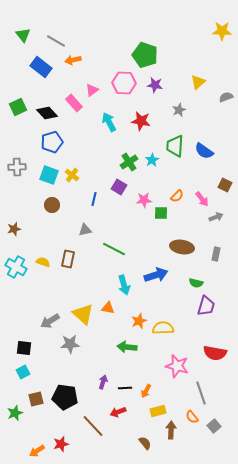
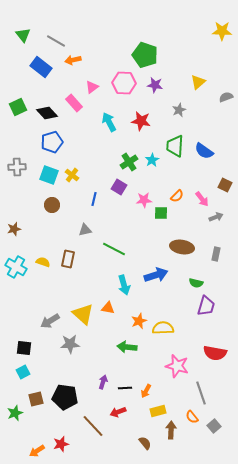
pink triangle at (92, 90): moved 3 px up
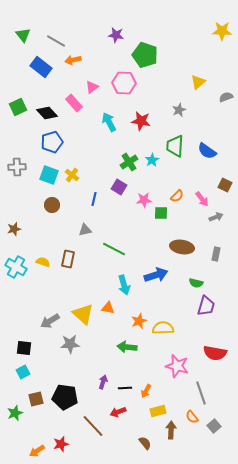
purple star at (155, 85): moved 39 px left, 50 px up
blue semicircle at (204, 151): moved 3 px right
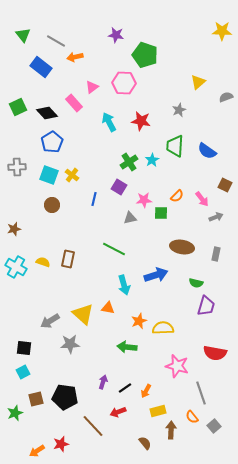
orange arrow at (73, 60): moved 2 px right, 3 px up
blue pentagon at (52, 142): rotated 15 degrees counterclockwise
gray triangle at (85, 230): moved 45 px right, 12 px up
black line at (125, 388): rotated 32 degrees counterclockwise
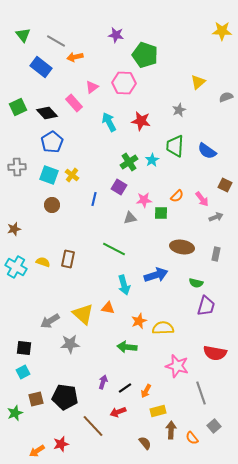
orange semicircle at (192, 417): moved 21 px down
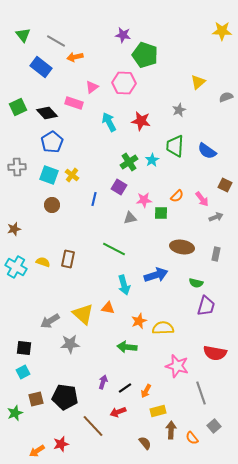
purple star at (116, 35): moved 7 px right
pink rectangle at (74, 103): rotated 30 degrees counterclockwise
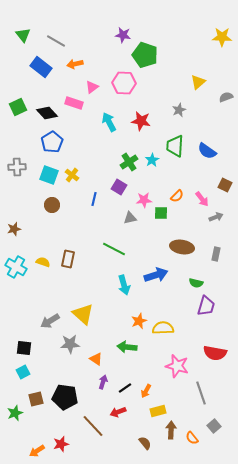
yellow star at (222, 31): moved 6 px down
orange arrow at (75, 57): moved 7 px down
orange triangle at (108, 308): moved 12 px left, 51 px down; rotated 24 degrees clockwise
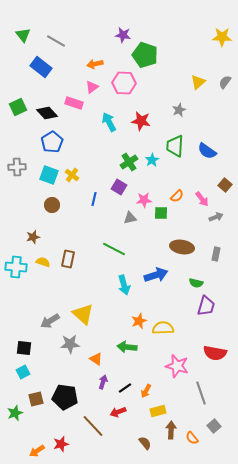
orange arrow at (75, 64): moved 20 px right
gray semicircle at (226, 97): moved 1 px left, 15 px up; rotated 32 degrees counterclockwise
brown square at (225, 185): rotated 16 degrees clockwise
brown star at (14, 229): moved 19 px right, 8 px down
cyan cross at (16, 267): rotated 25 degrees counterclockwise
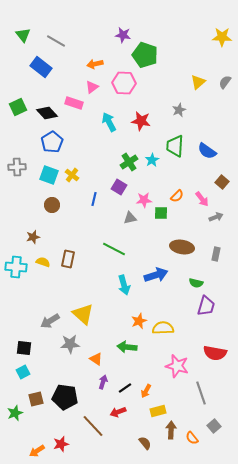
brown square at (225, 185): moved 3 px left, 3 px up
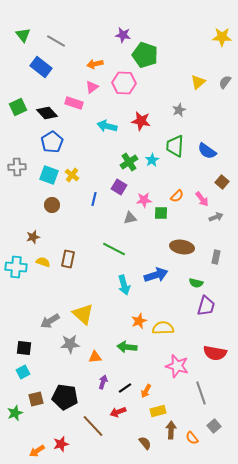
cyan arrow at (109, 122): moved 2 px left, 4 px down; rotated 48 degrees counterclockwise
gray rectangle at (216, 254): moved 3 px down
orange triangle at (96, 359): moved 1 px left, 2 px up; rotated 40 degrees counterclockwise
